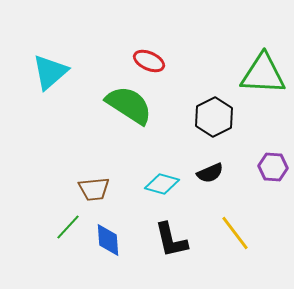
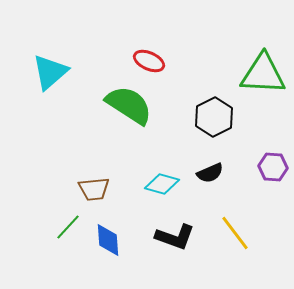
black L-shape: moved 4 px right, 3 px up; rotated 57 degrees counterclockwise
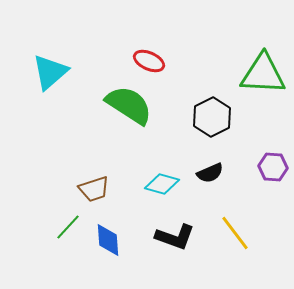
black hexagon: moved 2 px left
brown trapezoid: rotated 12 degrees counterclockwise
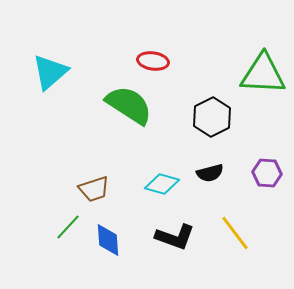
red ellipse: moved 4 px right; rotated 16 degrees counterclockwise
purple hexagon: moved 6 px left, 6 px down
black semicircle: rotated 8 degrees clockwise
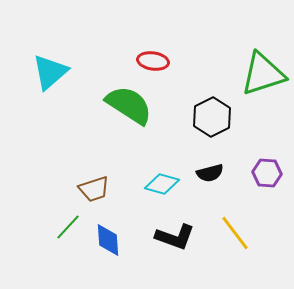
green triangle: rotated 21 degrees counterclockwise
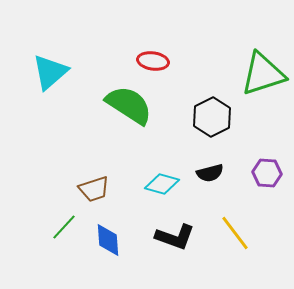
green line: moved 4 px left
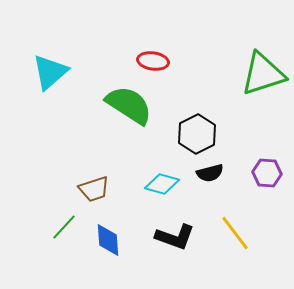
black hexagon: moved 15 px left, 17 px down
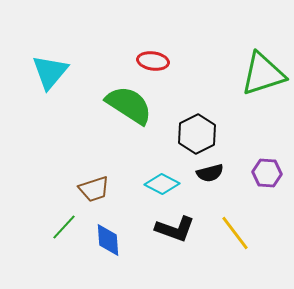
cyan triangle: rotated 9 degrees counterclockwise
cyan diamond: rotated 12 degrees clockwise
black L-shape: moved 8 px up
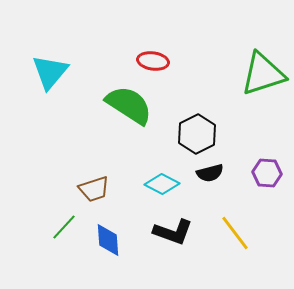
black L-shape: moved 2 px left, 3 px down
